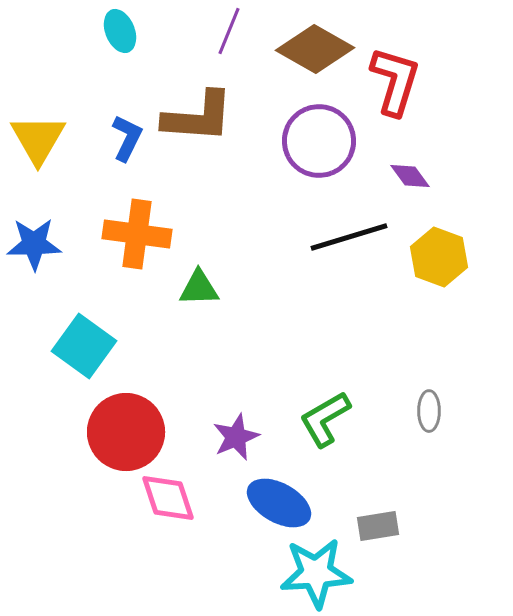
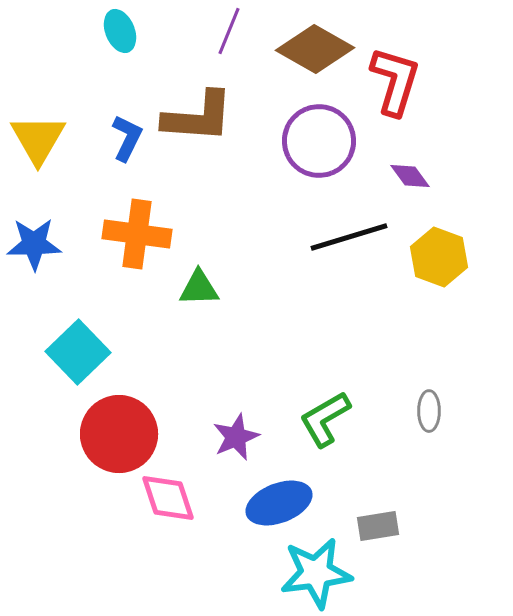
cyan square: moved 6 px left, 6 px down; rotated 10 degrees clockwise
red circle: moved 7 px left, 2 px down
blue ellipse: rotated 50 degrees counterclockwise
cyan star: rotated 4 degrees counterclockwise
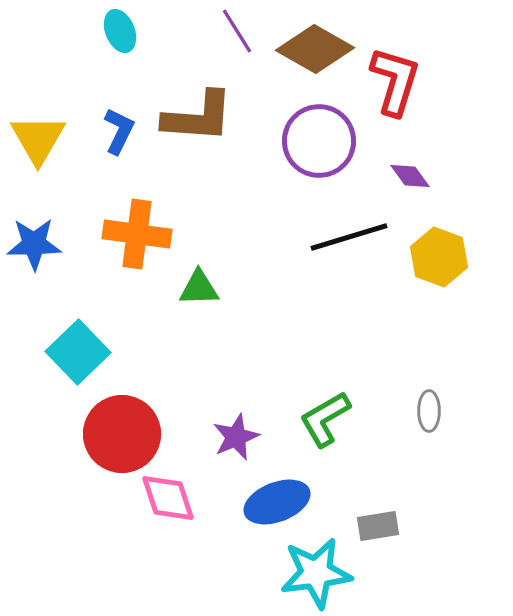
purple line: moved 8 px right; rotated 54 degrees counterclockwise
blue L-shape: moved 8 px left, 7 px up
red circle: moved 3 px right
blue ellipse: moved 2 px left, 1 px up
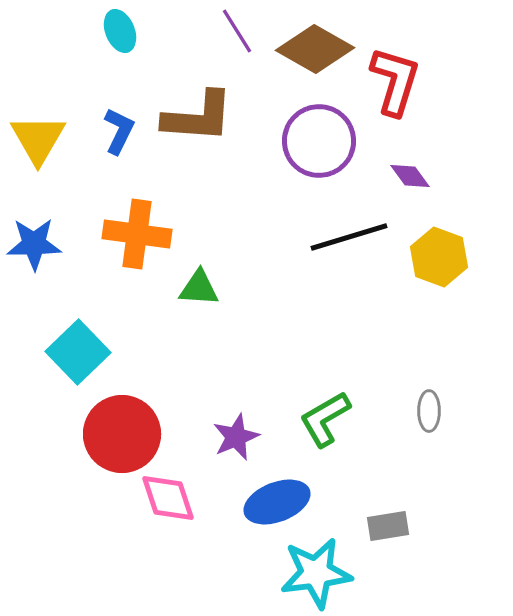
green triangle: rotated 6 degrees clockwise
gray rectangle: moved 10 px right
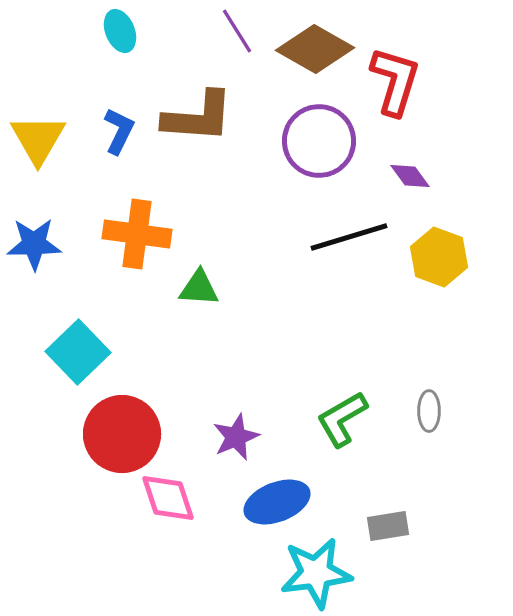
green L-shape: moved 17 px right
